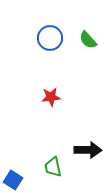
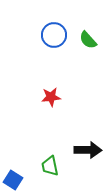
blue circle: moved 4 px right, 3 px up
green trapezoid: moved 3 px left, 1 px up
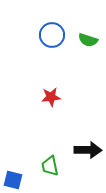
blue circle: moved 2 px left
green semicircle: rotated 30 degrees counterclockwise
blue square: rotated 18 degrees counterclockwise
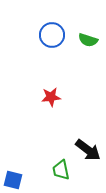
black arrow: rotated 36 degrees clockwise
green trapezoid: moved 11 px right, 4 px down
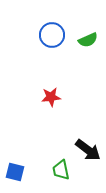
green semicircle: rotated 42 degrees counterclockwise
blue square: moved 2 px right, 8 px up
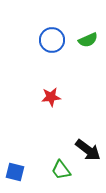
blue circle: moved 5 px down
green trapezoid: rotated 25 degrees counterclockwise
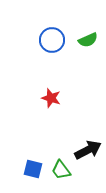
red star: moved 1 px down; rotated 24 degrees clockwise
black arrow: rotated 64 degrees counterclockwise
blue square: moved 18 px right, 3 px up
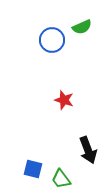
green semicircle: moved 6 px left, 13 px up
red star: moved 13 px right, 2 px down
black arrow: rotated 96 degrees clockwise
green trapezoid: moved 9 px down
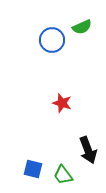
red star: moved 2 px left, 3 px down
green trapezoid: moved 2 px right, 4 px up
